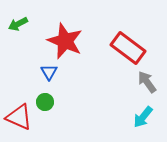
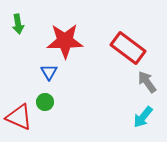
green arrow: rotated 72 degrees counterclockwise
red star: rotated 24 degrees counterclockwise
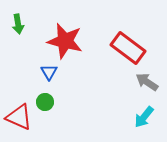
red star: rotated 15 degrees clockwise
gray arrow: rotated 20 degrees counterclockwise
cyan arrow: moved 1 px right
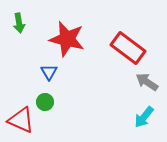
green arrow: moved 1 px right, 1 px up
red star: moved 2 px right, 2 px up
red triangle: moved 2 px right, 3 px down
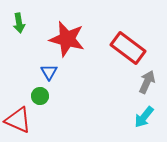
gray arrow: rotated 80 degrees clockwise
green circle: moved 5 px left, 6 px up
red triangle: moved 3 px left
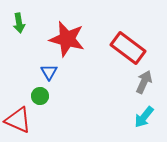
gray arrow: moved 3 px left
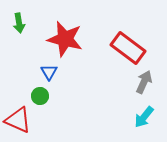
red star: moved 2 px left
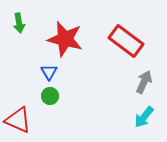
red rectangle: moved 2 px left, 7 px up
green circle: moved 10 px right
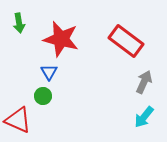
red star: moved 4 px left
green circle: moved 7 px left
